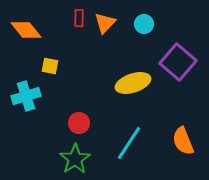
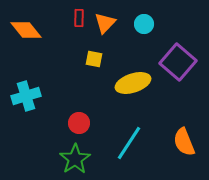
yellow square: moved 44 px right, 7 px up
orange semicircle: moved 1 px right, 1 px down
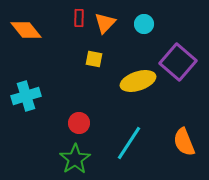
yellow ellipse: moved 5 px right, 2 px up
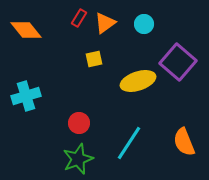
red rectangle: rotated 30 degrees clockwise
orange triangle: rotated 10 degrees clockwise
yellow square: rotated 24 degrees counterclockwise
green star: moved 3 px right; rotated 12 degrees clockwise
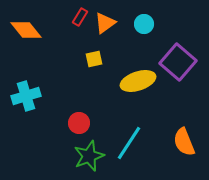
red rectangle: moved 1 px right, 1 px up
green star: moved 11 px right, 3 px up
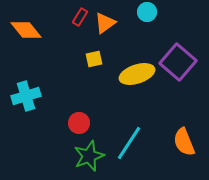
cyan circle: moved 3 px right, 12 px up
yellow ellipse: moved 1 px left, 7 px up
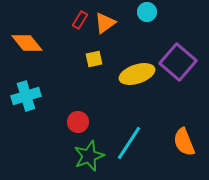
red rectangle: moved 3 px down
orange diamond: moved 1 px right, 13 px down
red circle: moved 1 px left, 1 px up
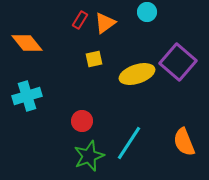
cyan cross: moved 1 px right
red circle: moved 4 px right, 1 px up
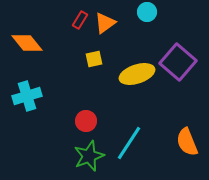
red circle: moved 4 px right
orange semicircle: moved 3 px right
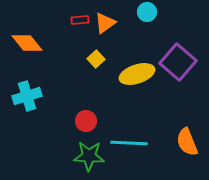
red rectangle: rotated 54 degrees clockwise
yellow square: moved 2 px right; rotated 30 degrees counterclockwise
cyan line: rotated 60 degrees clockwise
green star: rotated 24 degrees clockwise
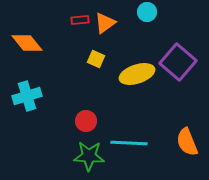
yellow square: rotated 24 degrees counterclockwise
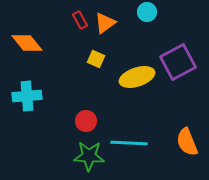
red rectangle: rotated 66 degrees clockwise
purple square: rotated 21 degrees clockwise
yellow ellipse: moved 3 px down
cyan cross: rotated 12 degrees clockwise
